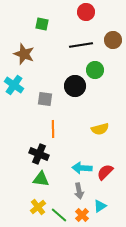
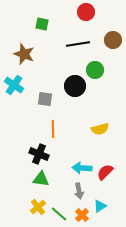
black line: moved 3 px left, 1 px up
green line: moved 1 px up
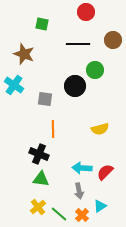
black line: rotated 10 degrees clockwise
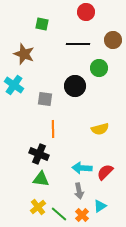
green circle: moved 4 px right, 2 px up
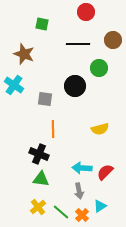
green line: moved 2 px right, 2 px up
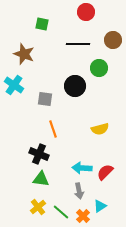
orange line: rotated 18 degrees counterclockwise
orange cross: moved 1 px right, 1 px down
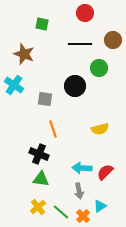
red circle: moved 1 px left, 1 px down
black line: moved 2 px right
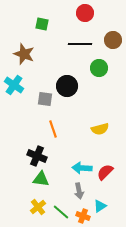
black circle: moved 8 px left
black cross: moved 2 px left, 2 px down
orange cross: rotated 24 degrees counterclockwise
